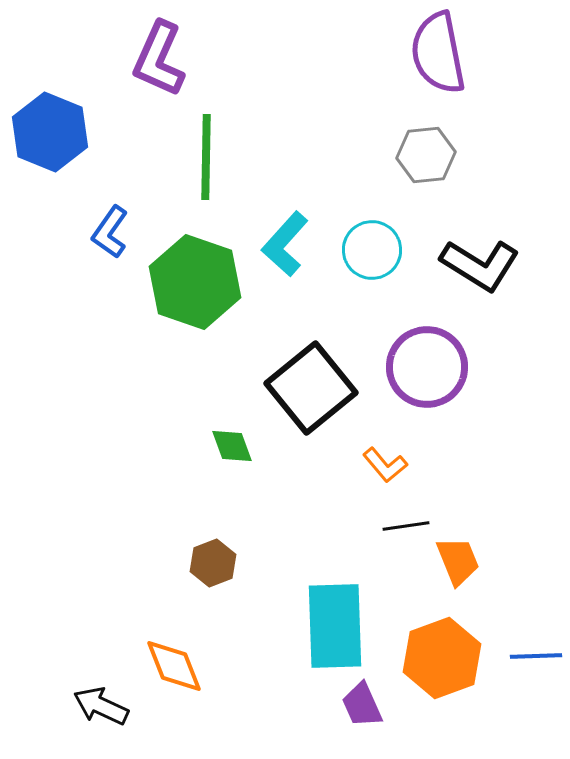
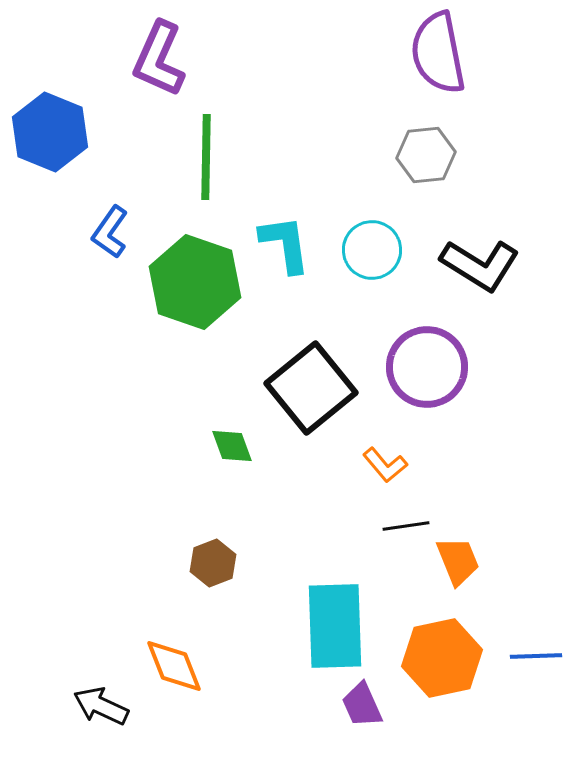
cyan L-shape: rotated 130 degrees clockwise
orange hexagon: rotated 8 degrees clockwise
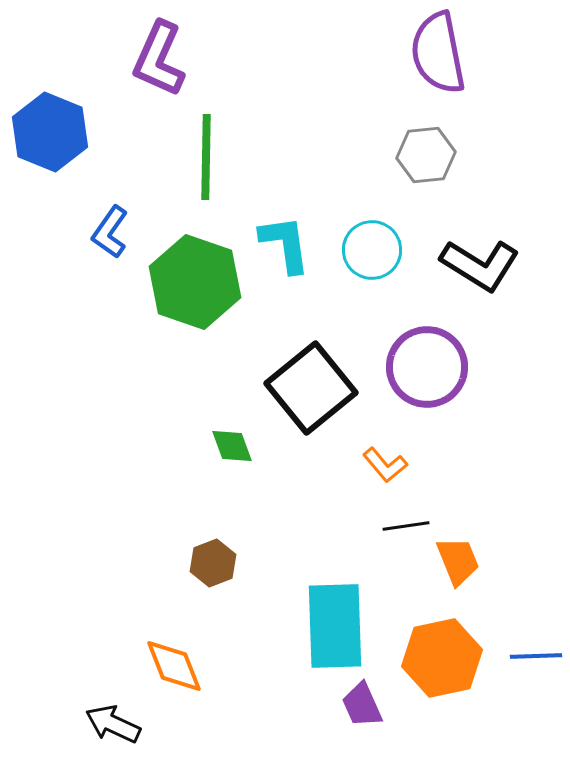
black arrow: moved 12 px right, 18 px down
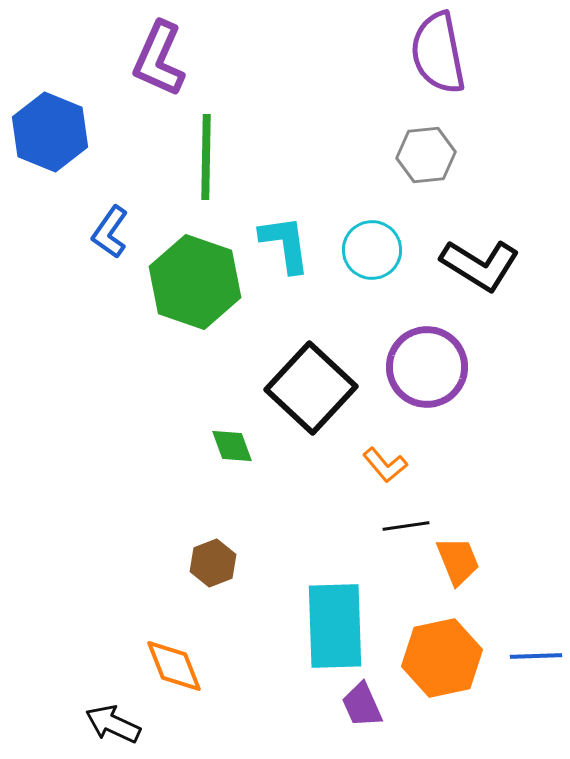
black square: rotated 8 degrees counterclockwise
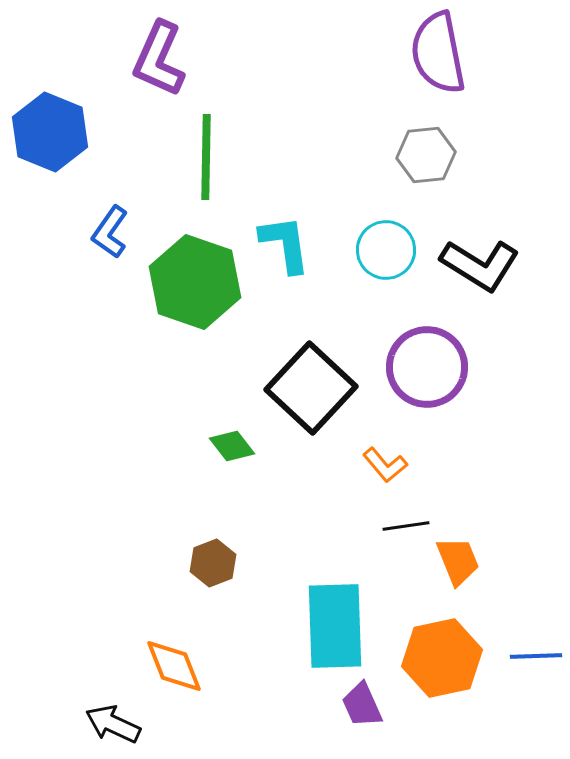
cyan circle: moved 14 px right
green diamond: rotated 18 degrees counterclockwise
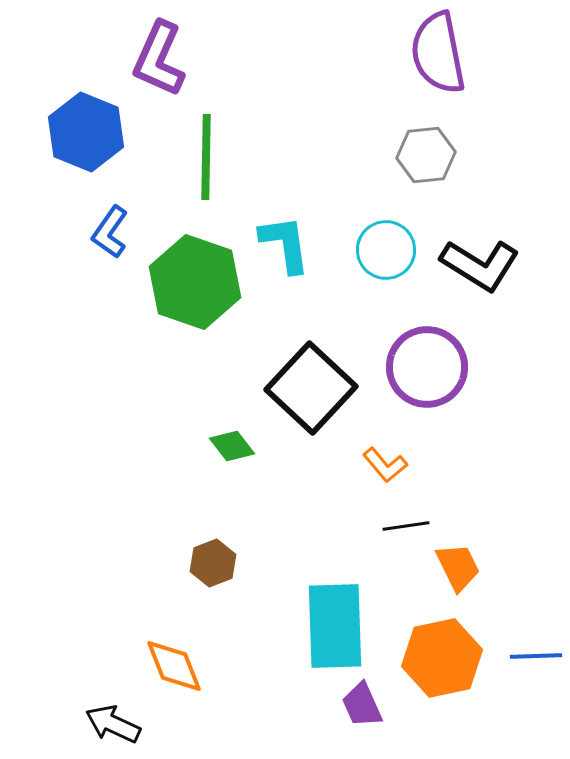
blue hexagon: moved 36 px right
orange trapezoid: moved 6 px down; rotated 4 degrees counterclockwise
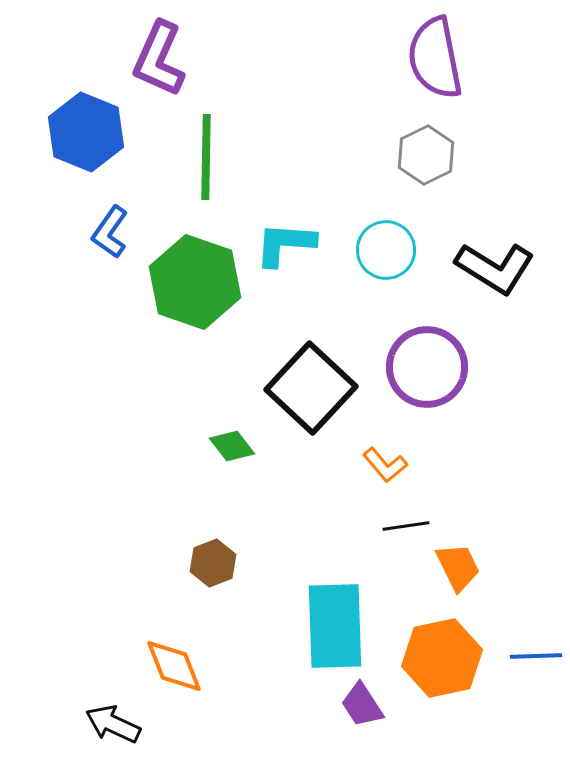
purple semicircle: moved 3 px left, 5 px down
gray hexagon: rotated 20 degrees counterclockwise
cyan L-shape: rotated 78 degrees counterclockwise
black L-shape: moved 15 px right, 3 px down
purple trapezoid: rotated 9 degrees counterclockwise
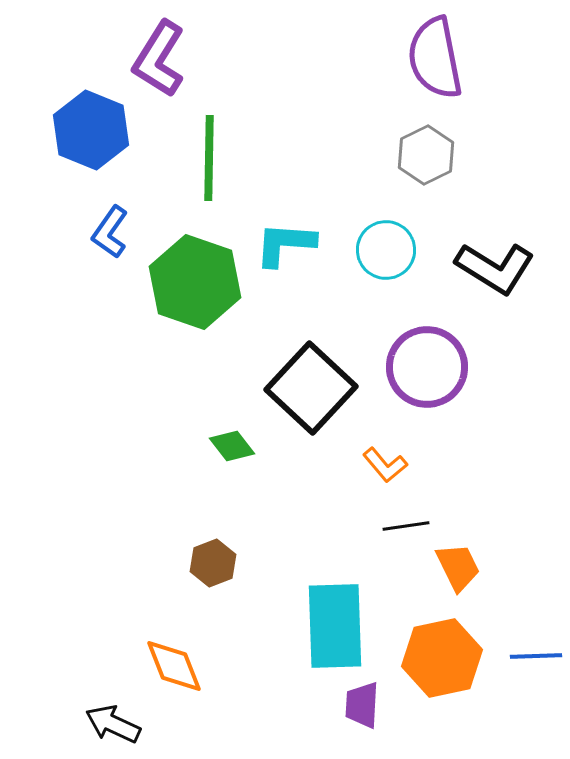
purple L-shape: rotated 8 degrees clockwise
blue hexagon: moved 5 px right, 2 px up
green line: moved 3 px right, 1 px down
purple trapezoid: rotated 36 degrees clockwise
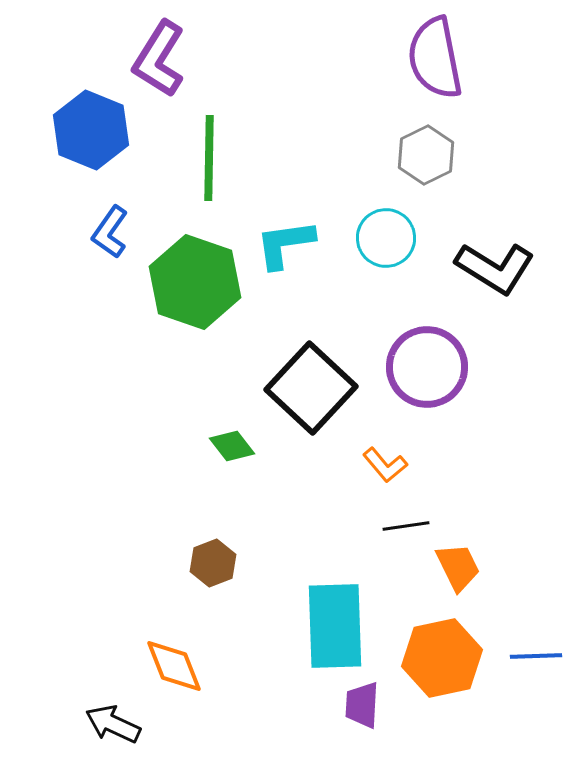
cyan L-shape: rotated 12 degrees counterclockwise
cyan circle: moved 12 px up
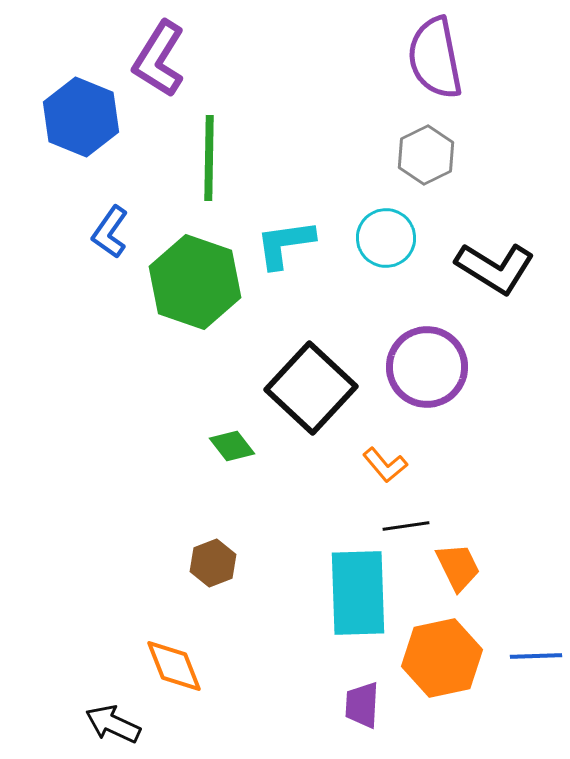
blue hexagon: moved 10 px left, 13 px up
cyan rectangle: moved 23 px right, 33 px up
